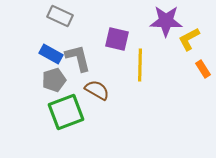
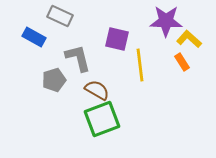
yellow L-shape: rotated 70 degrees clockwise
blue rectangle: moved 17 px left, 17 px up
yellow line: rotated 8 degrees counterclockwise
orange rectangle: moved 21 px left, 7 px up
green square: moved 36 px right, 7 px down
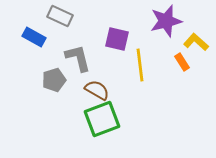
purple star: rotated 16 degrees counterclockwise
yellow L-shape: moved 7 px right, 3 px down
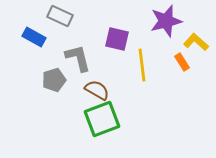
yellow line: moved 2 px right
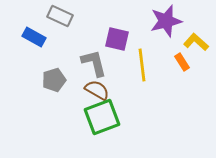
gray L-shape: moved 16 px right, 5 px down
green square: moved 2 px up
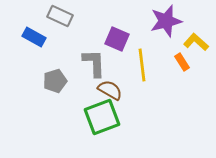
purple square: rotated 10 degrees clockwise
gray L-shape: rotated 12 degrees clockwise
gray pentagon: moved 1 px right, 1 px down
brown semicircle: moved 13 px right
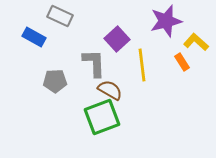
purple square: rotated 25 degrees clockwise
gray pentagon: rotated 15 degrees clockwise
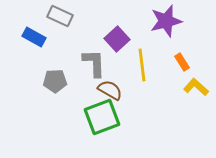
yellow L-shape: moved 45 px down
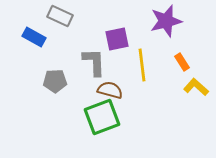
purple square: rotated 30 degrees clockwise
gray L-shape: moved 1 px up
brown semicircle: rotated 15 degrees counterclockwise
